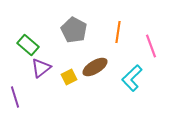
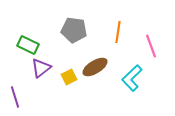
gray pentagon: rotated 20 degrees counterclockwise
green rectangle: rotated 15 degrees counterclockwise
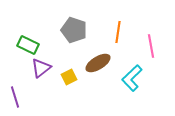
gray pentagon: rotated 10 degrees clockwise
pink line: rotated 10 degrees clockwise
brown ellipse: moved 3 px right, 4 px up
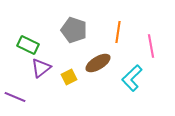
purple line: rotated 50 degrees counterclockwise
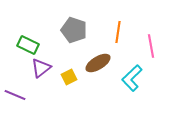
purple line: moved 2 px up
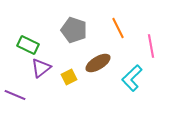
orange line: moved 4 px up; rotated 35 degrees counterclockwise
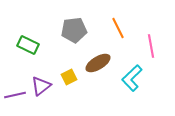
gray pentagon: rotated 25 degrees counterclockwise
purple triangle: moved 18 px down
purple line: rotated 35 degrees counterclockwise
